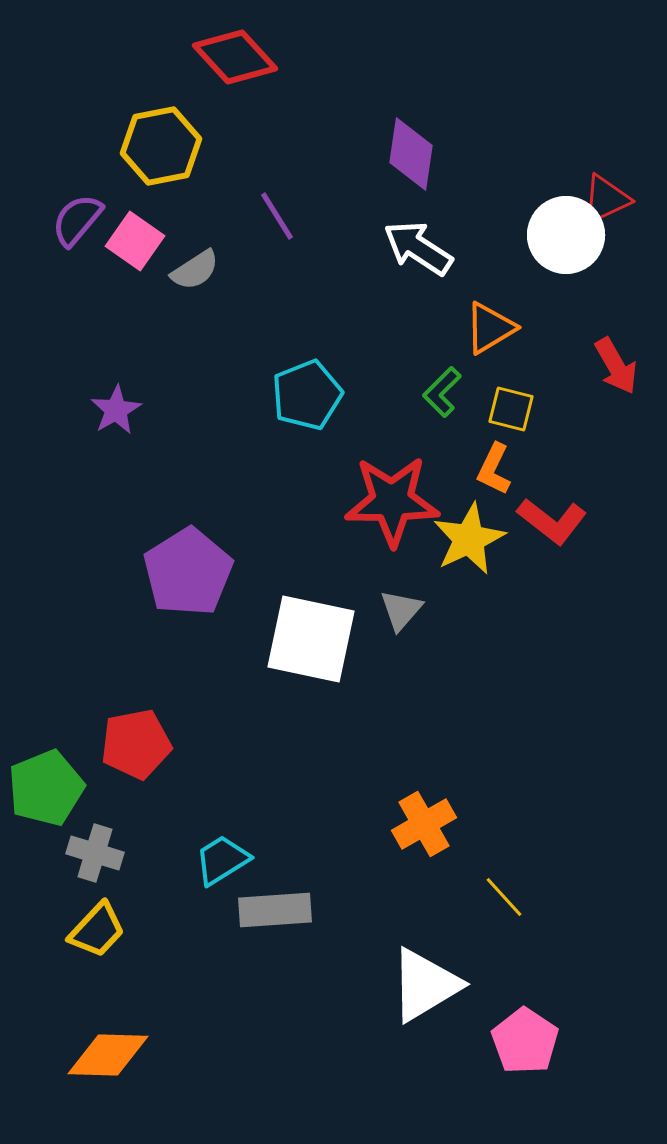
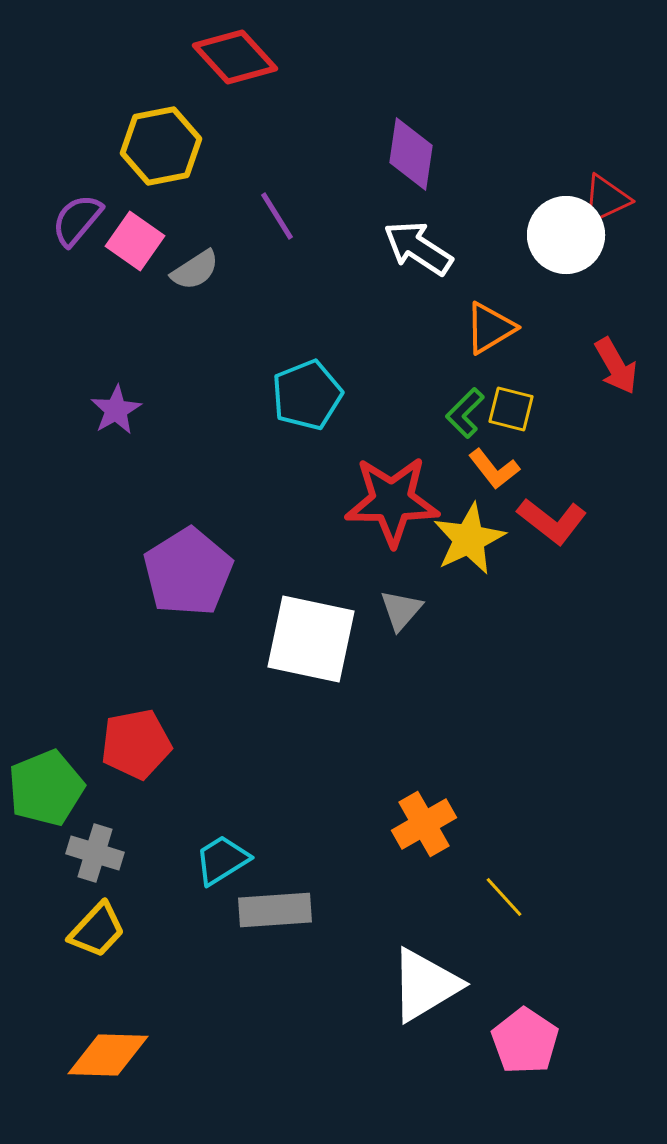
green L-shape: moved 23 px right, 21 px down
orange L-shape: rotated 64 degrees counterclockwise
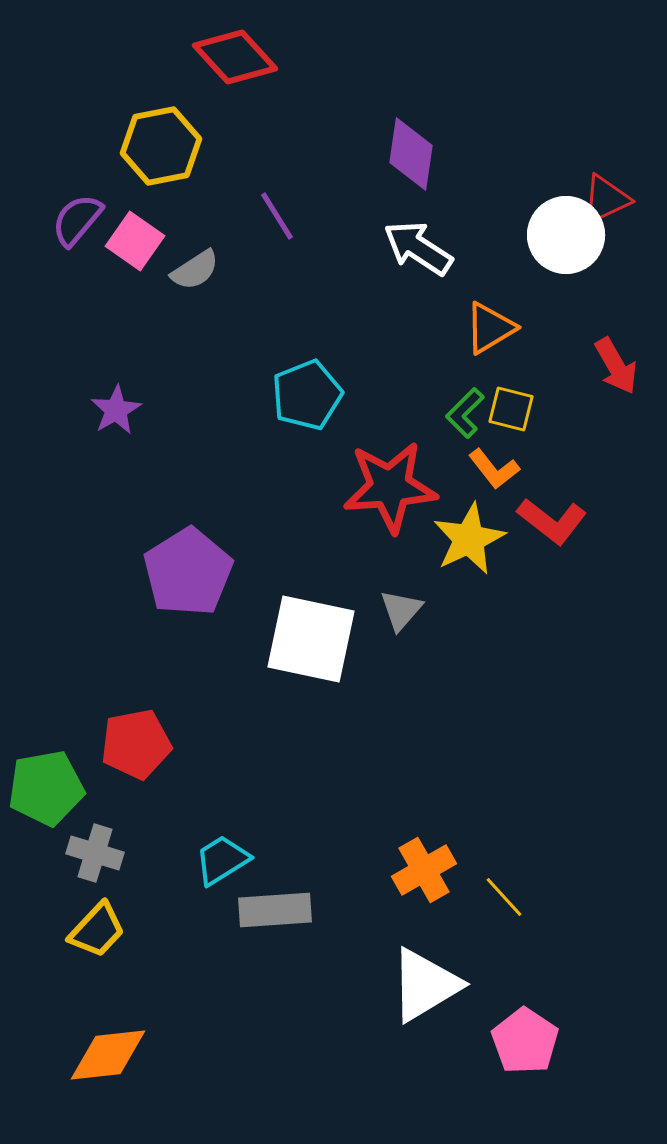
red star: moved 2 px left, 14 px up; rotated 4 degrees counterclockwise
green pentagon: rotated 12 degrees clockwise
orange cross: moved 46 px down
orange diamond: rotated 8 degrees counterclockwise
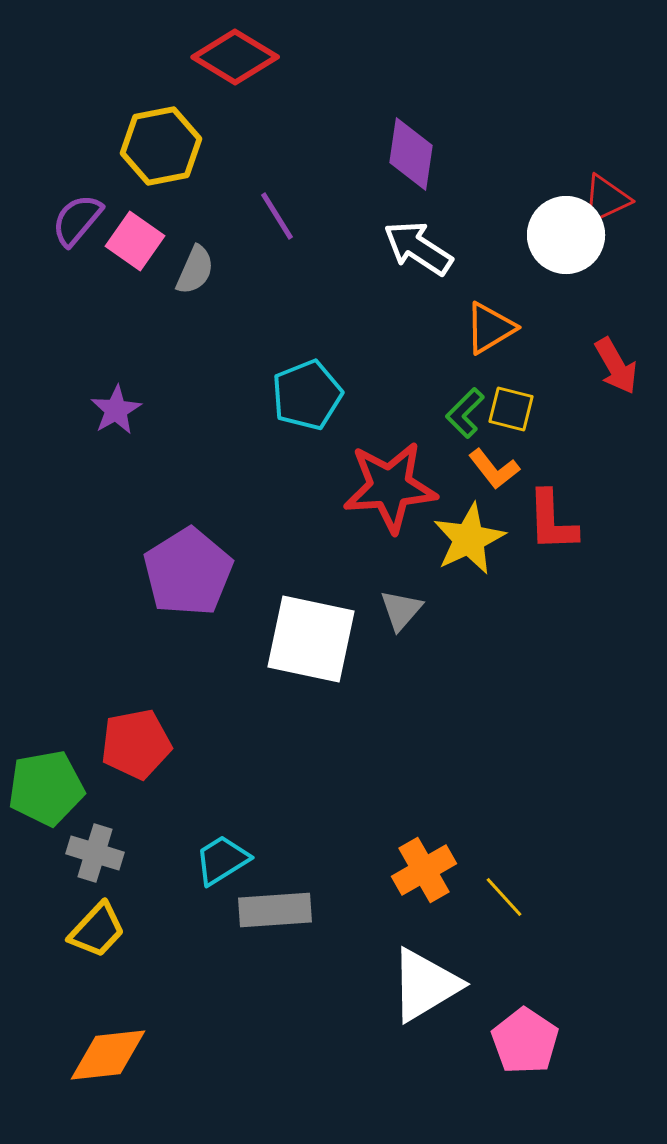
red diamond: rotated 16 degrees counterclockwise
gray semicircle: rotated 33 degrees counterclockwise
red L-shape: rotated 50 degrees clockwise
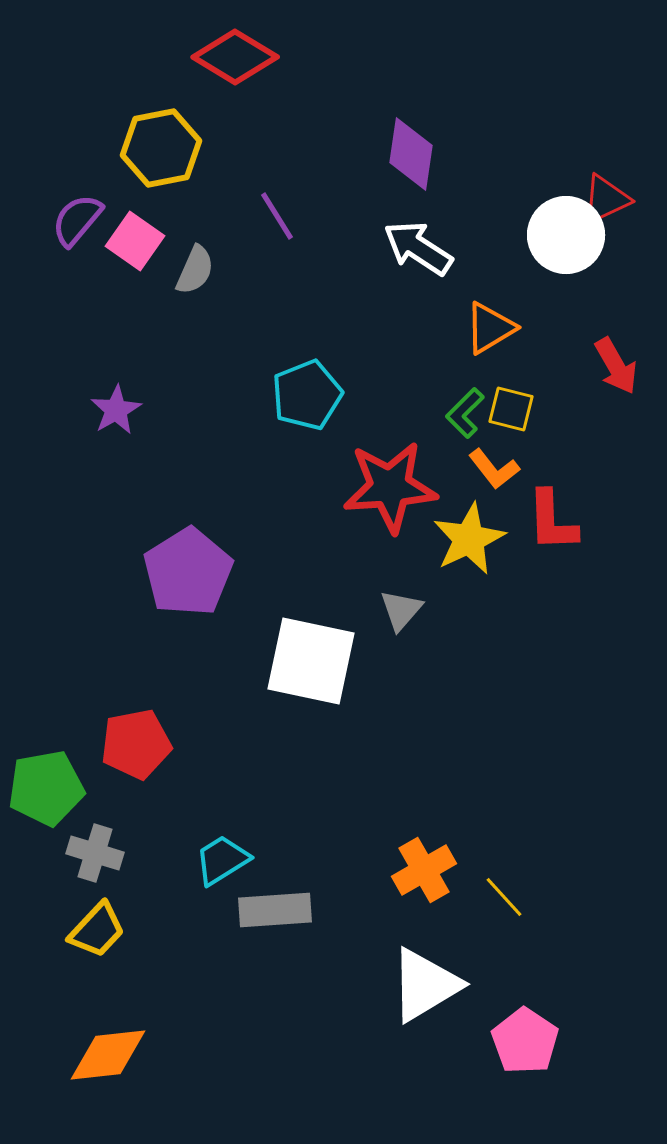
yellow hexagon: moved 2 px down
white square: moved 22 px down
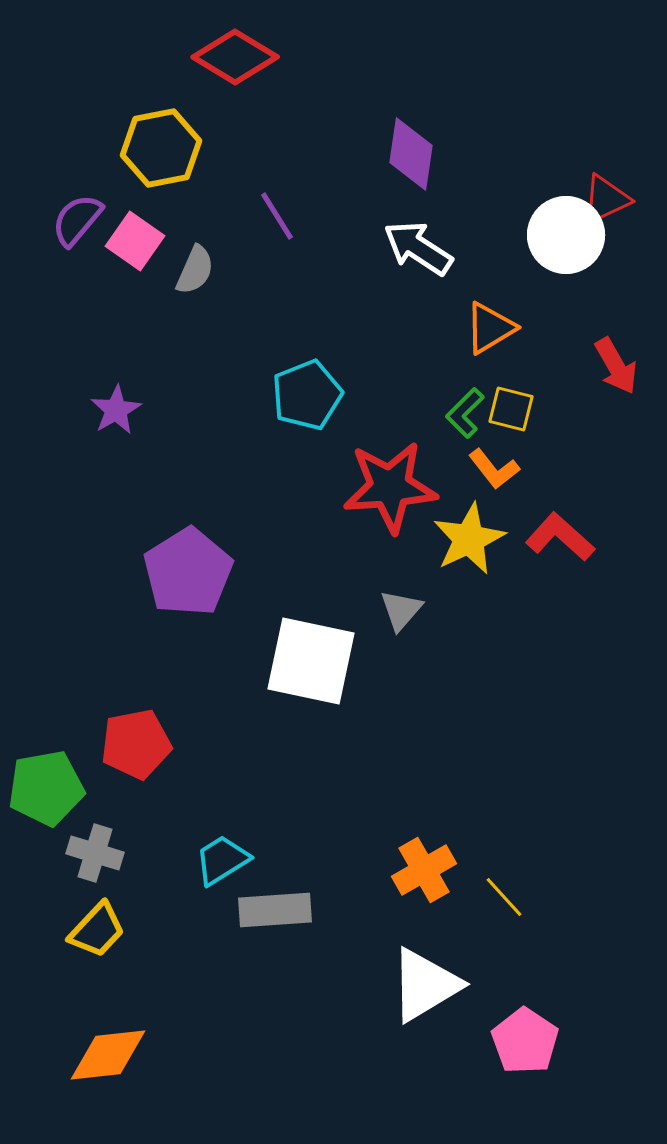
red L-shape: moved 8 px right, 16 px down; rotated 134 degrees clockwise
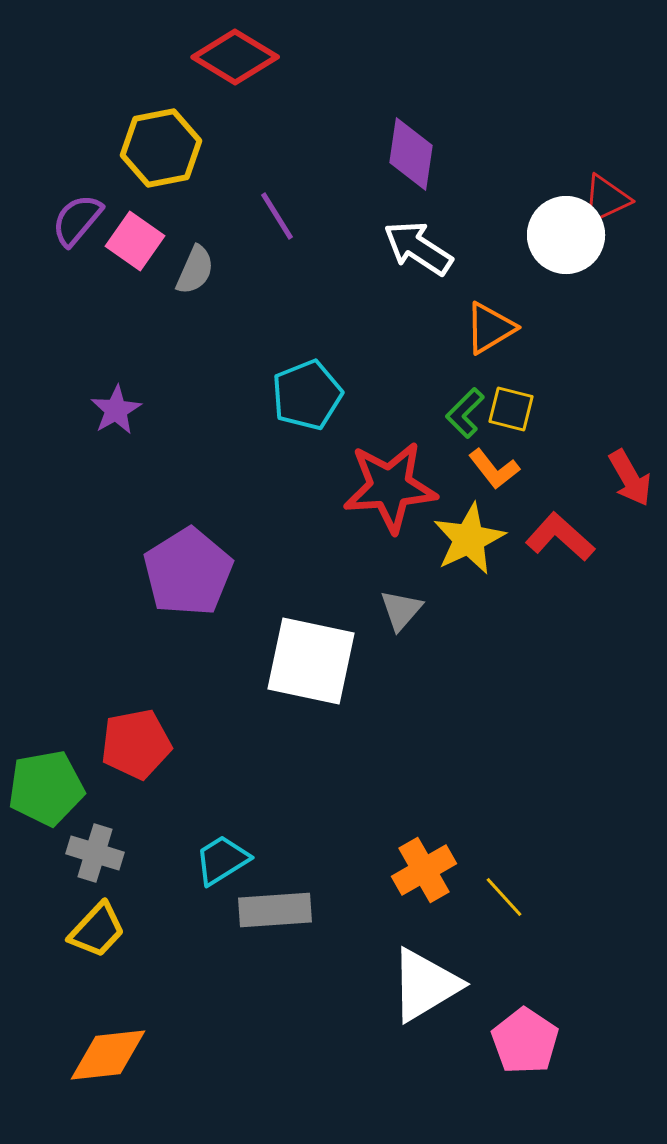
red arrow: moved 14 px right, 112 px down
